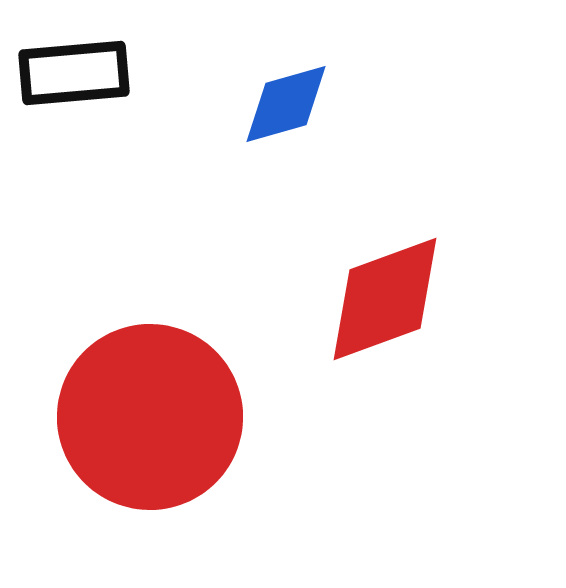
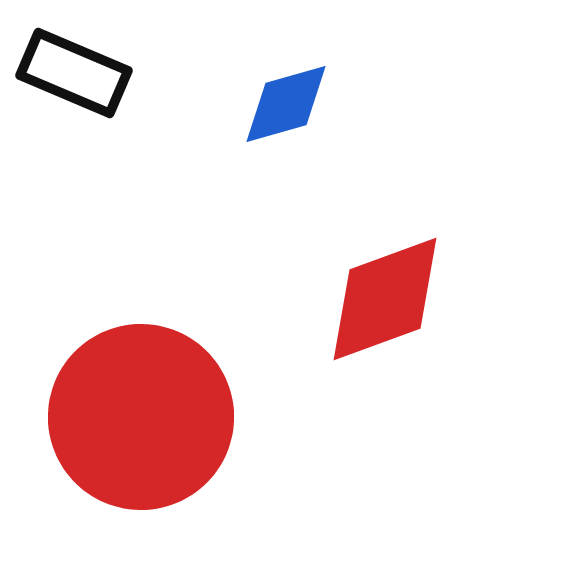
black rectangle: rotated 28 degrees clockwise
red circle: moved 9 px left
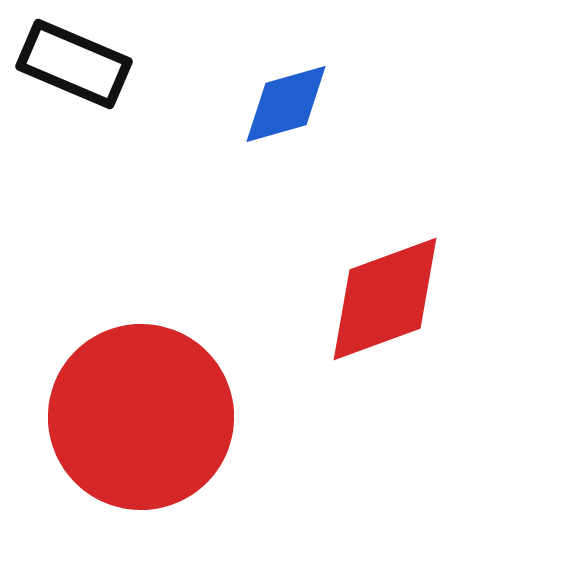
black rectangle: moved 9 px up
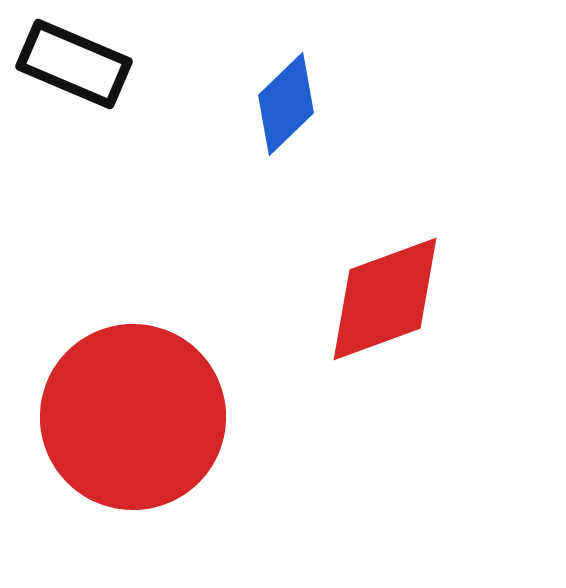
blue diamond: rotated 28 degrees counterclockwise
red circle: moved 8 px left
